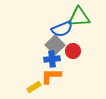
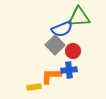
blue cross: moved 17 px right, 11 px down
yellow rectangle: rotated 24 degrees clockwise
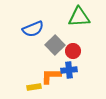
blue semicircle: moved 29 px left
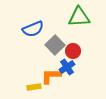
blue cross: moved 2 px left, 3 px up; rotated 28 degrees counterclockwise
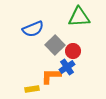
yellow rectangle: moved 2 px left, 2 px down
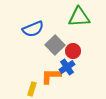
yellow rectangle: rotated 64 degrees counterclockwise
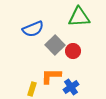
blue cross: moved 4 px right, 20 px down
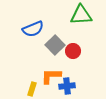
green triangle: moved 2 px right, 2 px up
blue cross: moved 4 px left, 1 px up; rotated 28 degrees clockwise
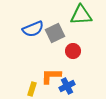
gray square: moved 12 px up; rotated 18 degrees clockwise
blue cross: rotated 21 degrees counterclockwise
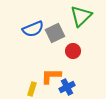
green triangle: moved 1 px down; rotated 40 degrees counterclockwise
blue cross: moved 1 px down
